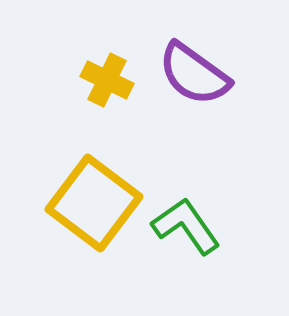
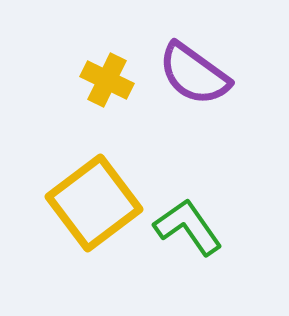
yellow square: rotated 16 degrees clockwise
green L-shape: moved 2 px right, 1 px down
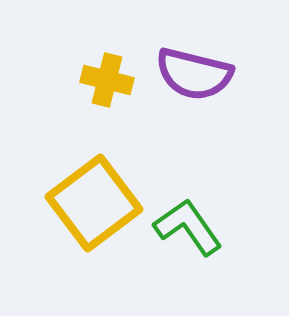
purple semicircle: rotated 22 degrees counterclockwise
yellow cross: rotated 12 degrees counterclockwise
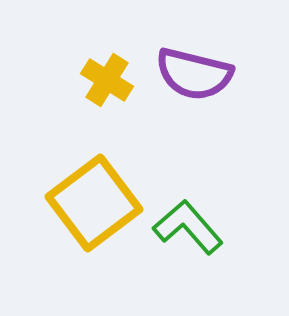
yellow cross: rotated 18 degrees clockwise
green L-shape: rotated 6 degrees counterclockwise
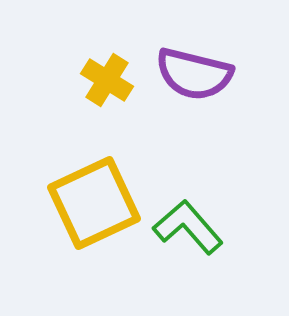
yellow square: rotated 12 degrees clockwise
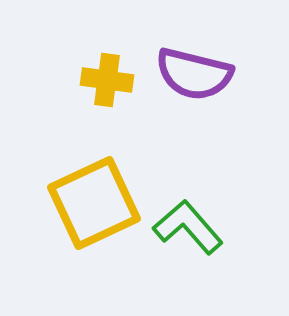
yellow cross: rotated 24 degrees counterclockwise
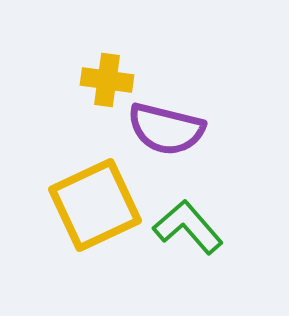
purple semicircle: moved 28 px left, 55 px down
yellow square: moved 1 px right, 2 px down
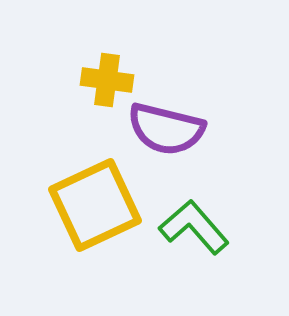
green L-shape: moved 6 px right
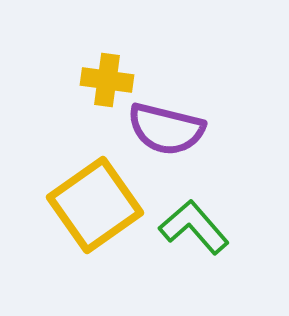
yellow square: rotated 10 degrees counterclockwise
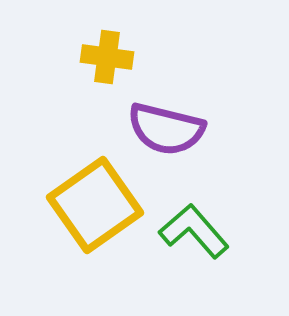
yellow cross: moved 23 px up
green L-shape: moved 4 px down
